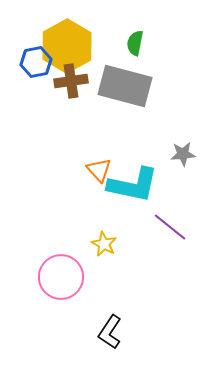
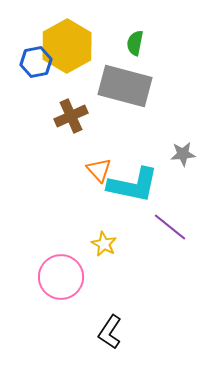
brown cross: moved 35 px down; rotated 16 degrees counterclockwise
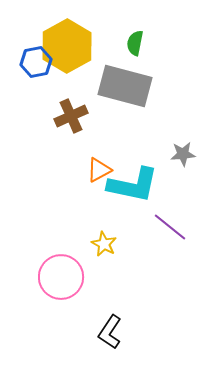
orange triangle: rotated 44 degrees clockwise
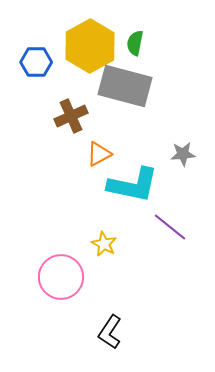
yellow hexagon: moved 23 px right
blue hexagon: rotated 12 degrees clockwise
orange triangle: moved 16 px up
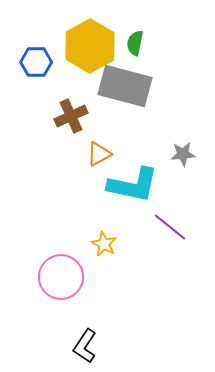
black L-shape: moved 25 px left, 14 px down
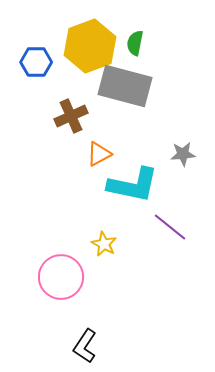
yellow hexagon: rotated 9 degrees clockwise
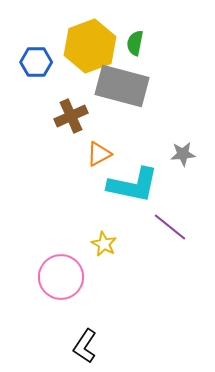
gray rectangle: moved 3 px left
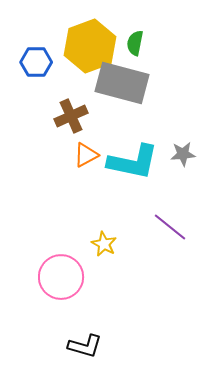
gray rectangle: moved 3 px up
orange triangle: moved 13 px left, 1 px down
cyan L-shape: moved 23 px up
black L-shape: rotated 108 degrees counterclockwise
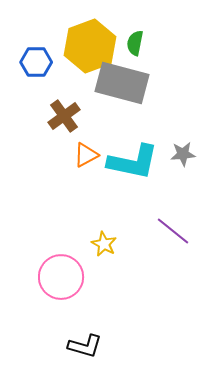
brown cross: moved 7 px left; rotated 12 degrees counterclockwise
purple line: moved 3 px right, 4 px down
